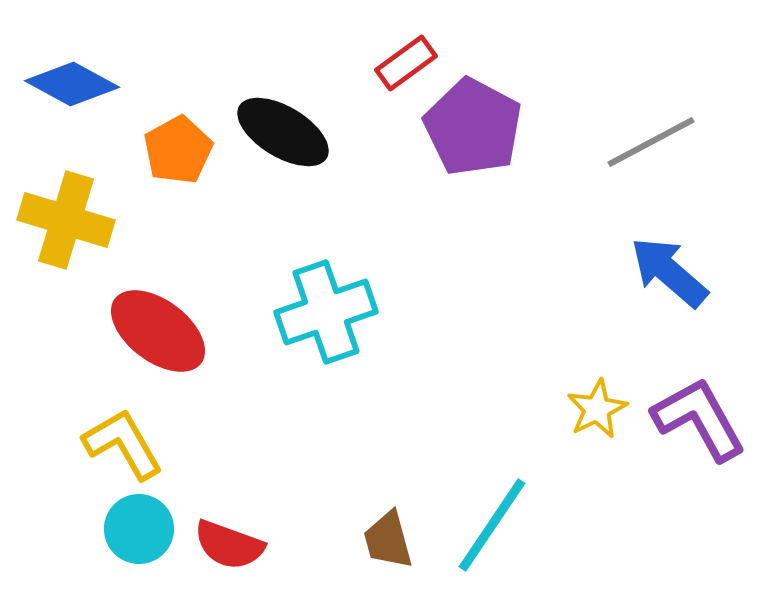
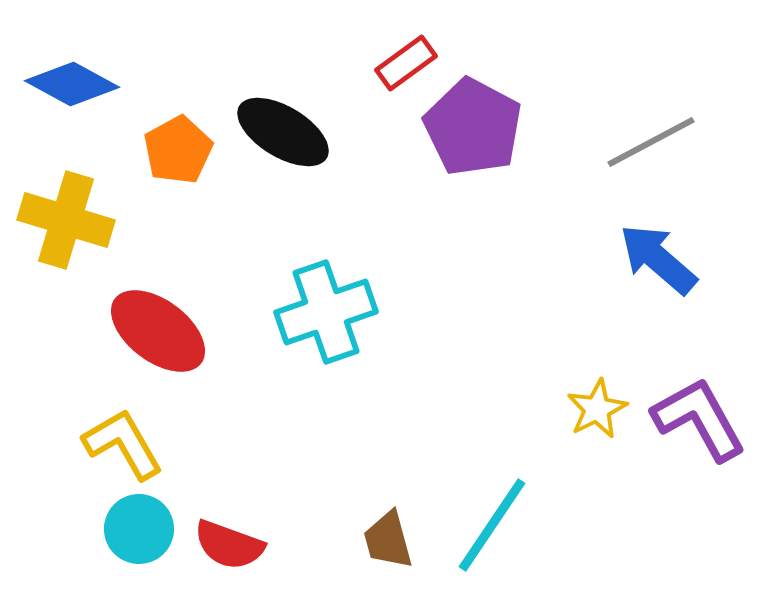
blue arrow: moved 11 px left, 13 px up
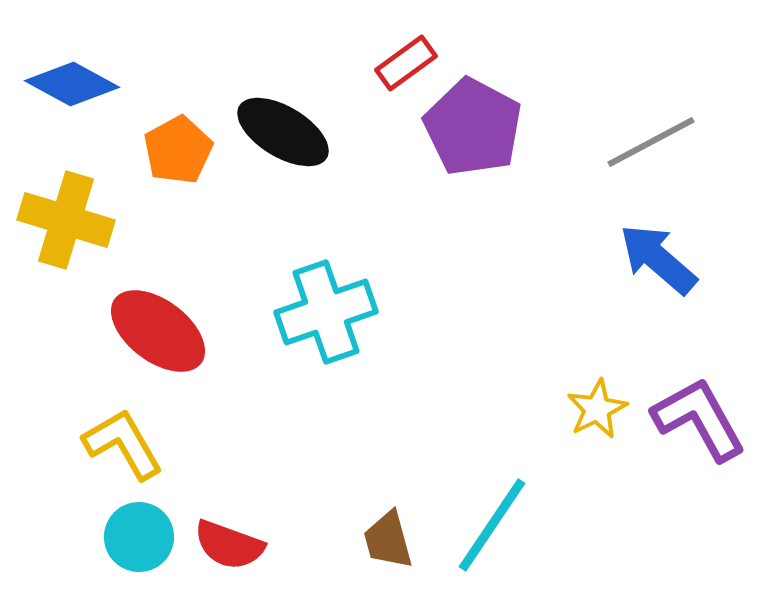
cyan circle: moved 8 px down
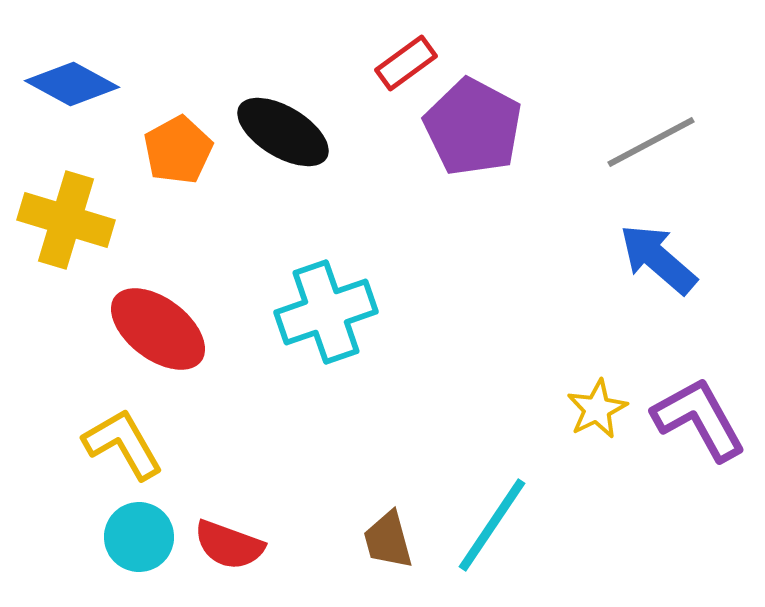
red ellipse: moved 2 px up
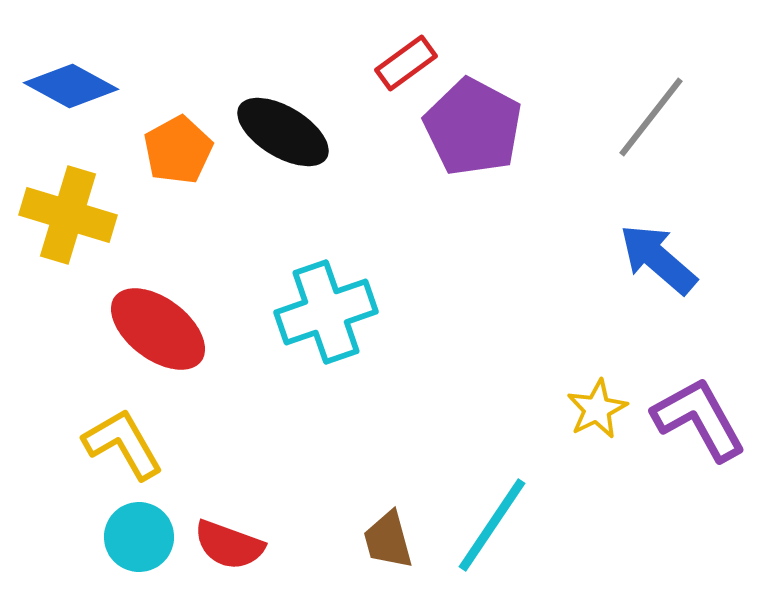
blue diamond: moved 1 px left, 2 px down
gray line: moved 25 px up; rotated 24 degrees counterclockwise
yellow cross: moved 2 px right, 5 px up
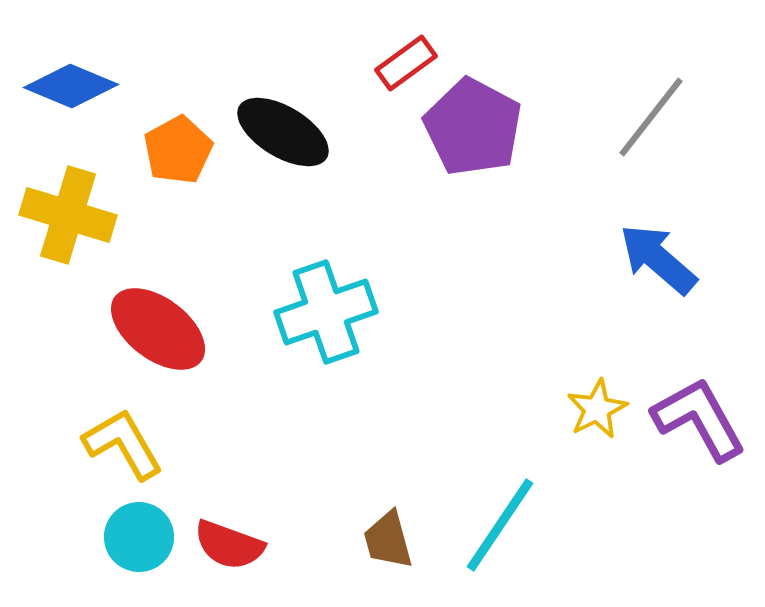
blue diamond: rotated 6 degrees counterclockwise
cyan line: moved 8 px right
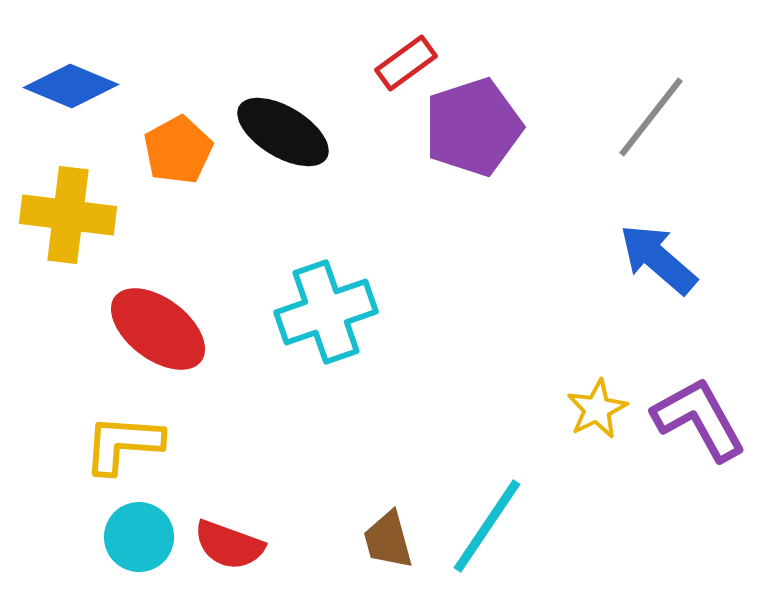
purple pentagon: rotated 26 degrees clockwise
yellow cross: rotated 10 degrees counterclockwise
yellow L-shape: rotated 56 degrees counterclockwise
cyan line: moved 13 px left, 1 px down
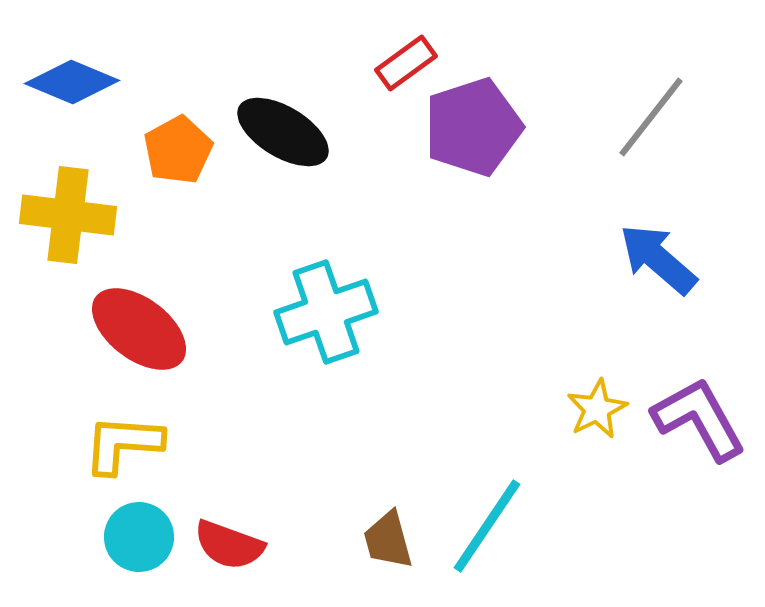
blue diamond: moved 1 px right, 4 px up
red ellipse: moved 19 px left
